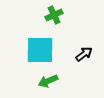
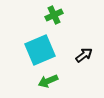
cyan square: rotated 24 degrees counterclockwise
black arrow: moved 1 px down
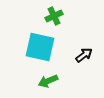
green cross: moved 1 px down
cyan square: moved 3 px up; rotated 36 degrees clockwise
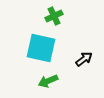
cyan square: moved 1 px right, 1 px down
black arrow: moved 4 px down
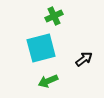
cyan square: rotated 28 degrees counterclockwise
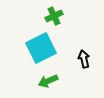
cyan square: rotated 12 degrees counterclockwise
black arrow: rotated 66 degrees counterclockwise
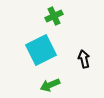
cyan square: moved 2 px down
green arrow: moved 2 px right, 4 px down
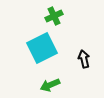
cyan square: moved 1 px right, 2 px up
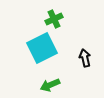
green cross: moved 3 px down
black arrow: moved 1 px right, 1 px up
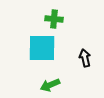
green cross: rotated 30 degrees clockwise
cyan square: rotated 28 degrees clockwise
